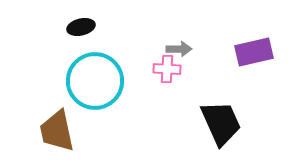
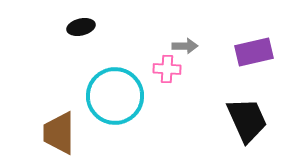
gray arrow: moved 6 px right, 3 px up
cyan circle: moved 20 px right, 15 px down
black trapezoid: moved 26 px right, 3 px up
brown trapezoid: moved 2 px right, 2 px down; rotated 12 degrees clockwise
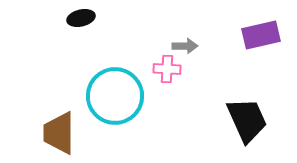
black ellipse: moved 9 px up
purple rectangle: moved 7 px right, 17 px up
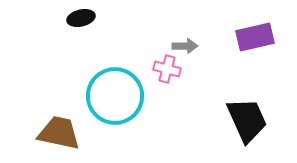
purple rectangle: moved 6 px left, 2 px down
pink cross: rotated 12 degrees clockwise
brown trapezoid: rotated 102 degrees clockwise
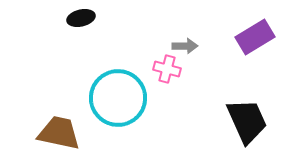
purple rectangle: rotated 18 degrees counterclockwise
cyan circle: moved 3 px right, 2 px down
black trapezoid: moved 1 px down
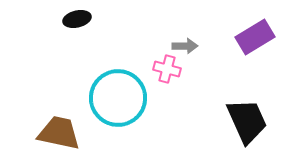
black ellipse: moved 4 px left, 1 px down
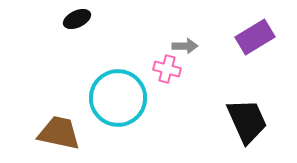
black ellipse: rotated 12 degrees counterclockwise
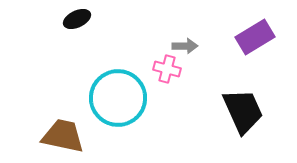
black trapezoid: moved 4 px left, 10 px up
brown trapezoid: moved 4 px right, 3 px down
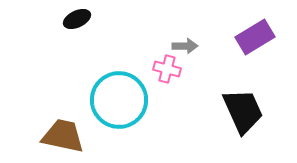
cyan circle: moved 1 px right, 2 px down
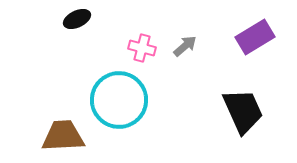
gray arrow: rotated 40 degrees counterclockwise
pink cross: moved 25 px left, 21 px up
brown trapezoid: rotated 15 degrees counterclockwise
